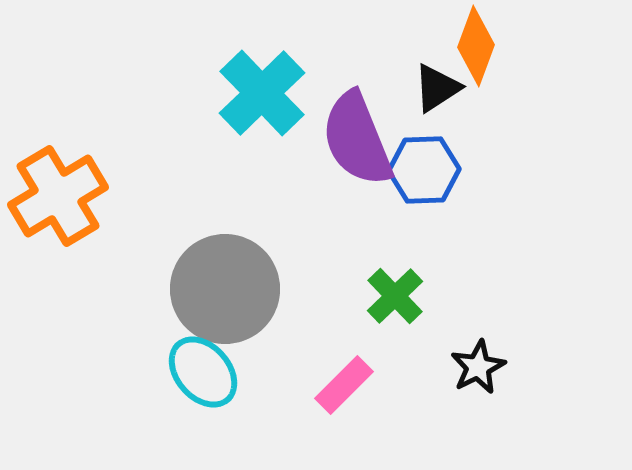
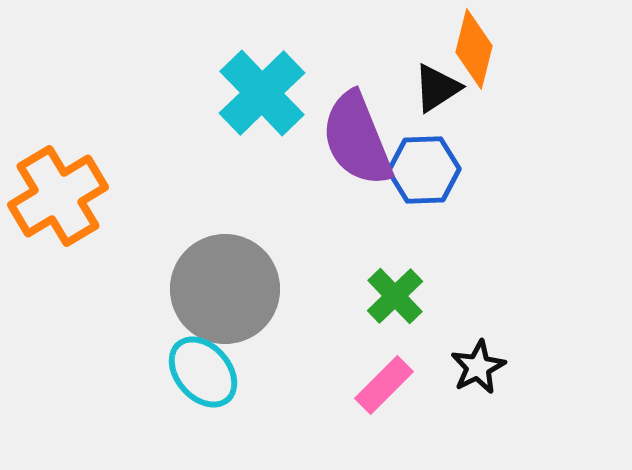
orange diamond: moved 2 px left, 3 px down; rotated 6 degrees counterclockwise
pink rectangle: moved 40 px right
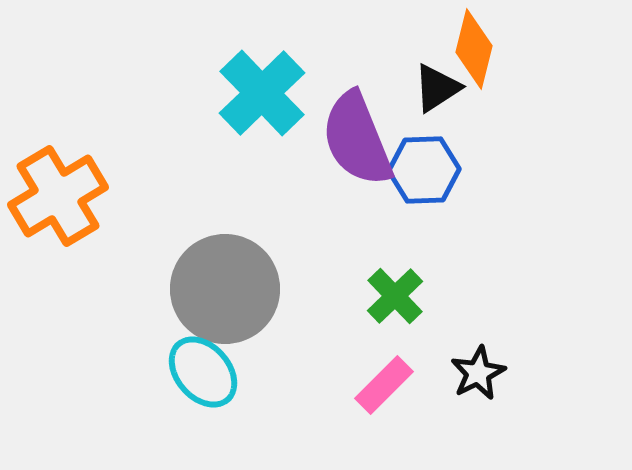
black star: moved 6 px down
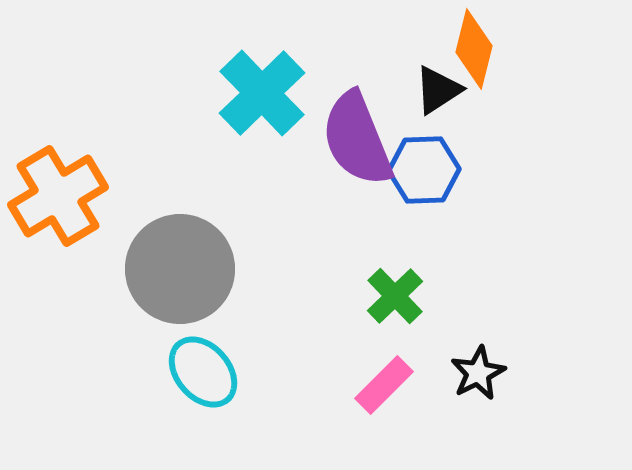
black triangle: moved 1 px right, 2 px down
gray circle: moved 45 px left, 20 px up
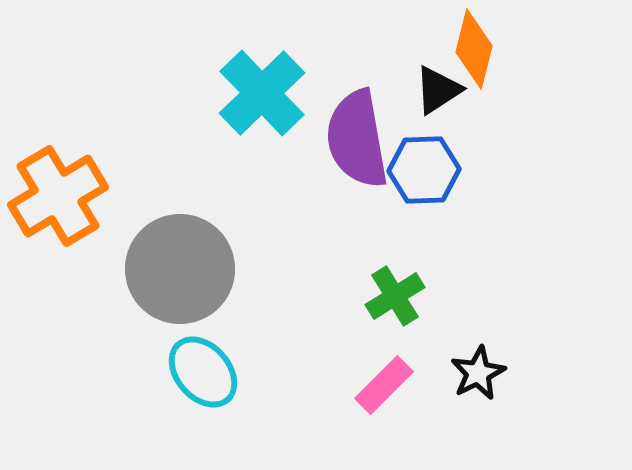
purple semicircle: rotated 12 degrees clockwise
green cross: rotated 12 degrees clockwise
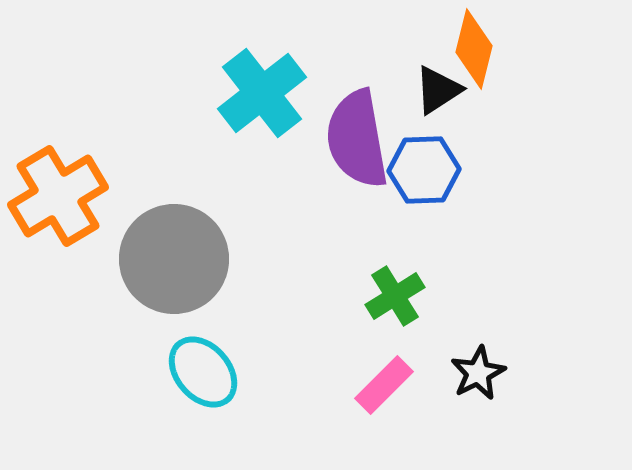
cyan cross: rotated 6 degrees clockwise
gray circle: moved 6 px left, 10 px up
